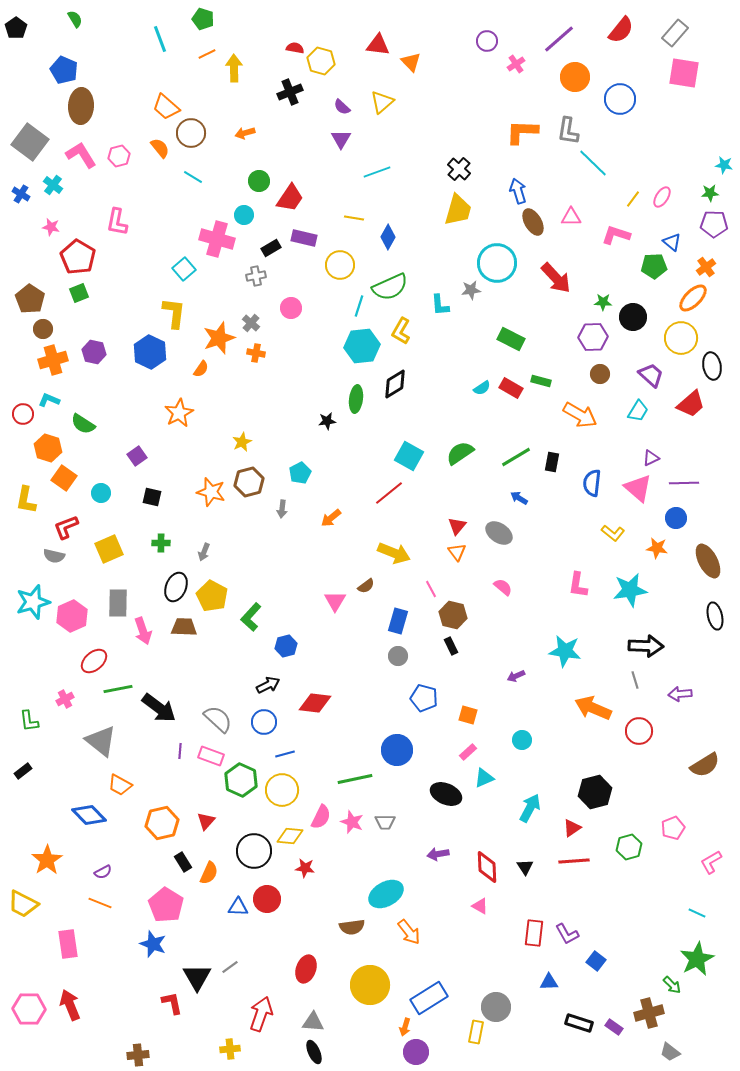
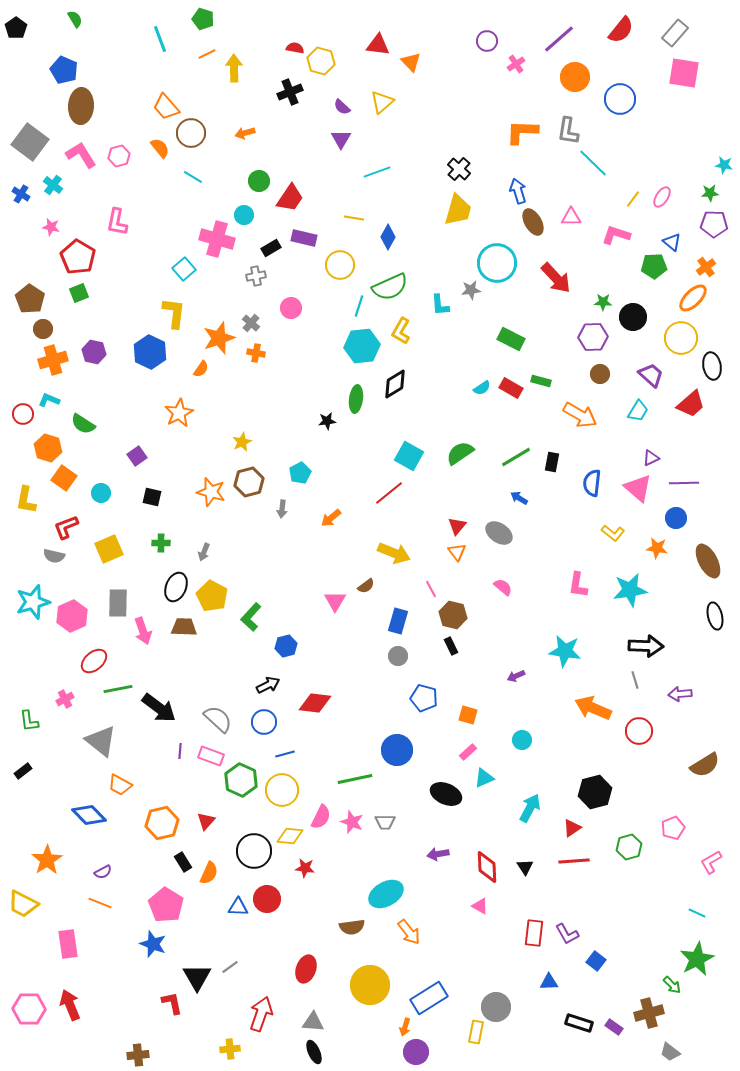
orange trapezoid at (166, 107): rotated 8 degrees clockwise
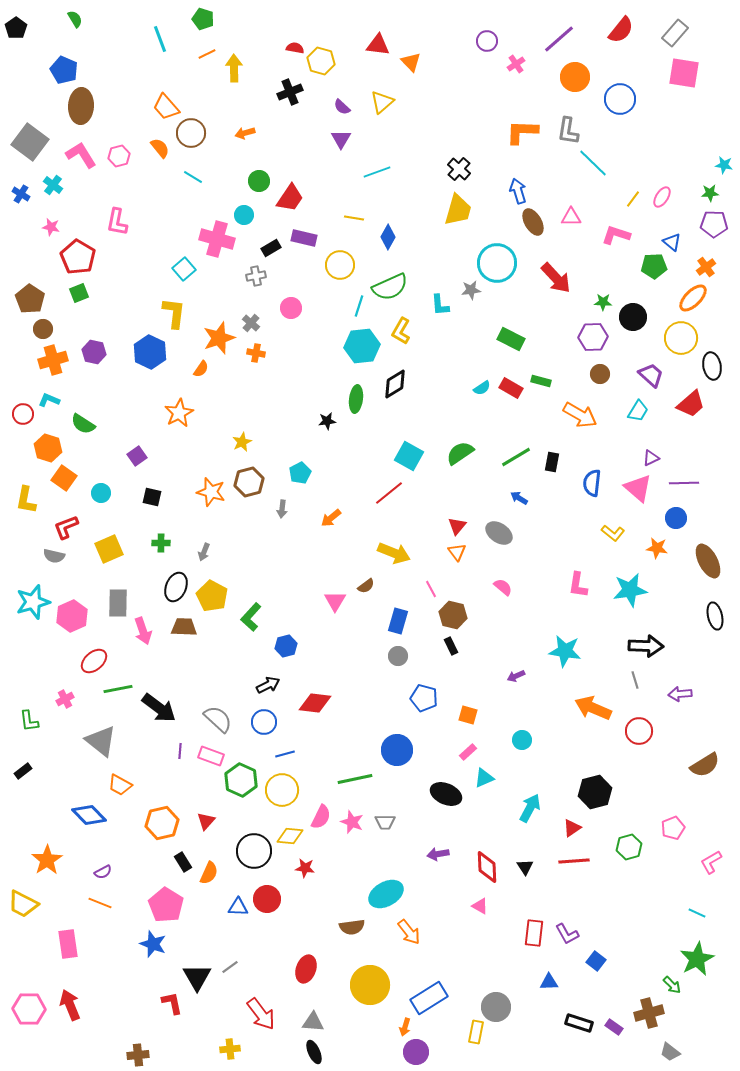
red arrow at (261, 1014): rotated 124 degrees clockwise
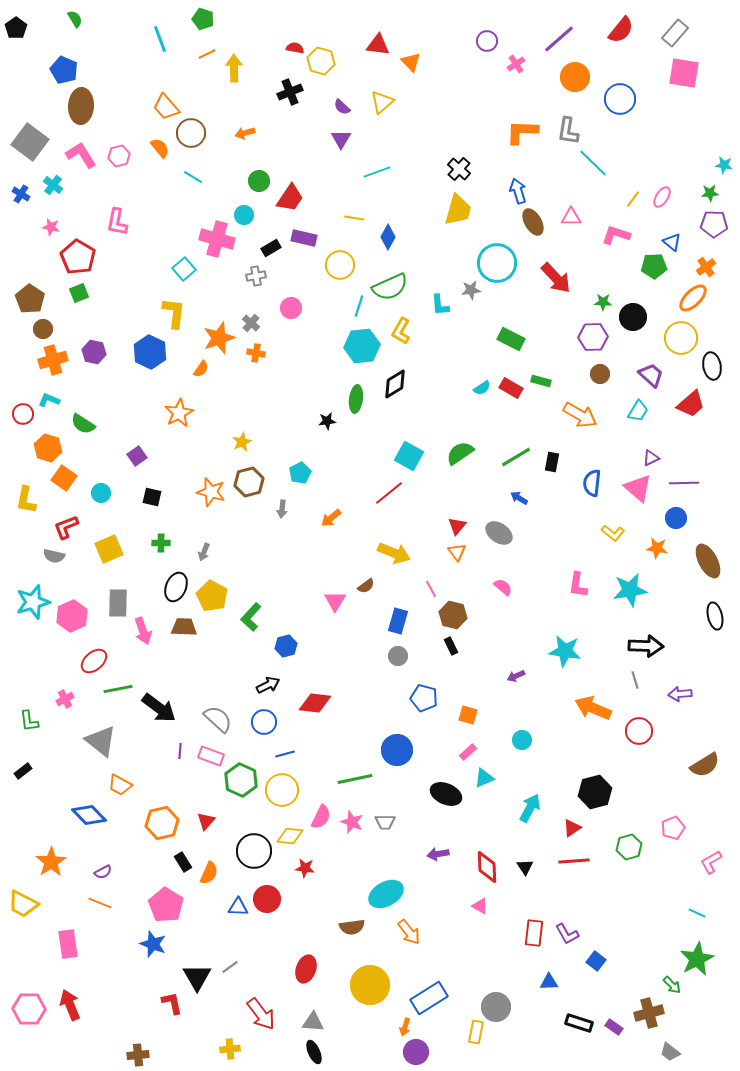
orange star at (47, 860): moved 4 px right, 2 px down
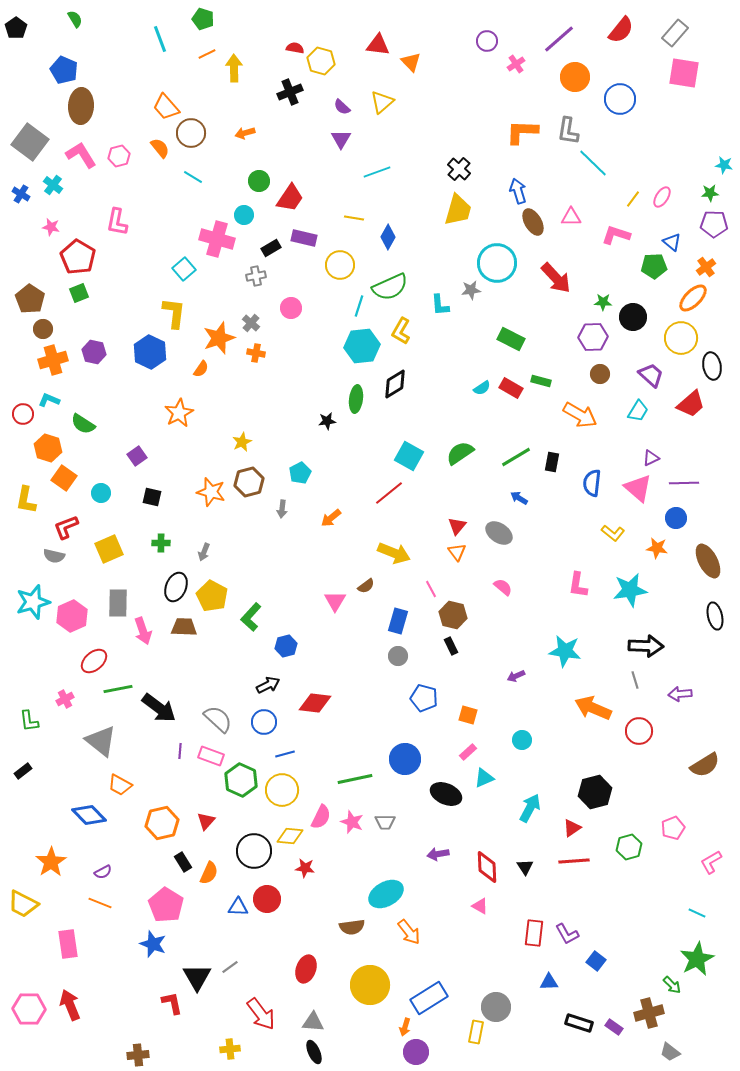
blue circle at (397, 750): moved 8 px right, 9 px down
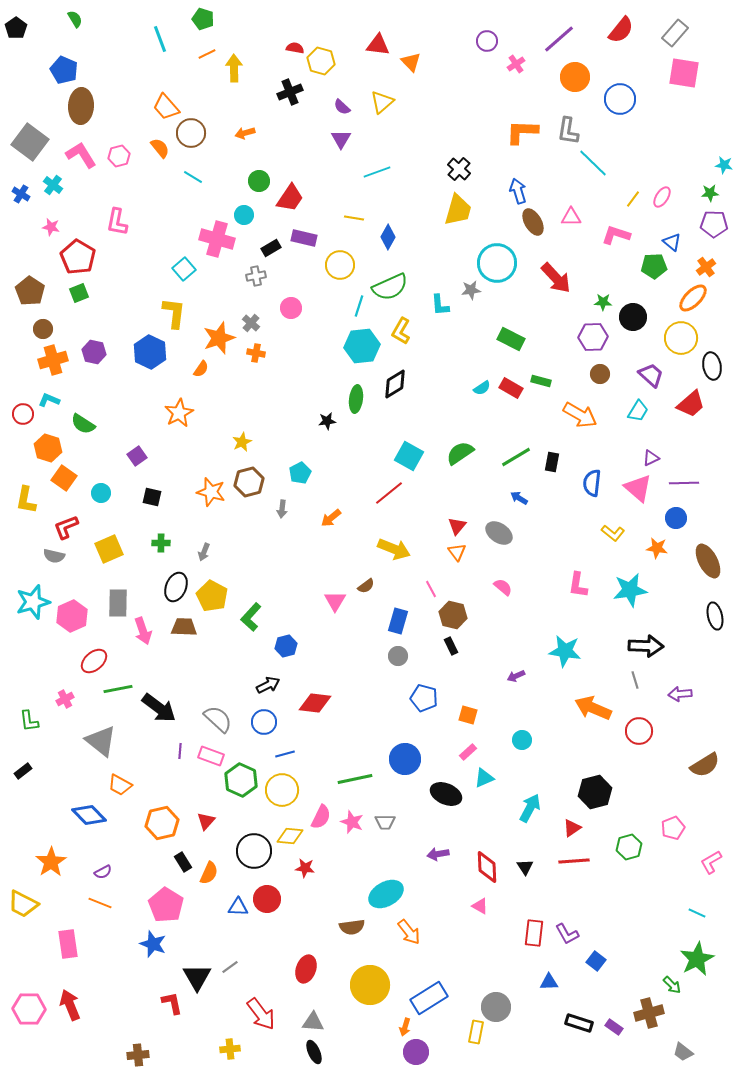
brown pentagon at (30, 299): moved 8 px up
yellow arrow at (394, 553): moved 4 px up
gray trapezoid at (670, 1052): moved 13 px right
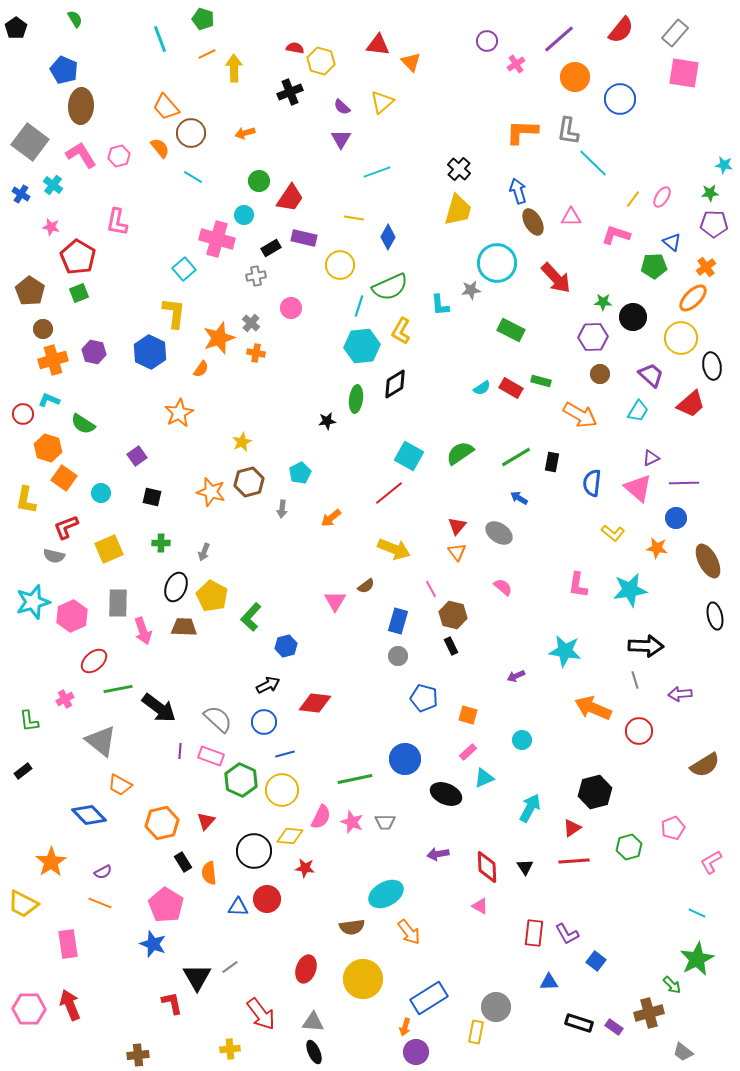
green rectangle at (511, 339): moved 9 px up
orange semicircle at (209, 873): rotated 150 degrees clockwise
yellow circle at (370, 985): moved 7 px left, 6 px up
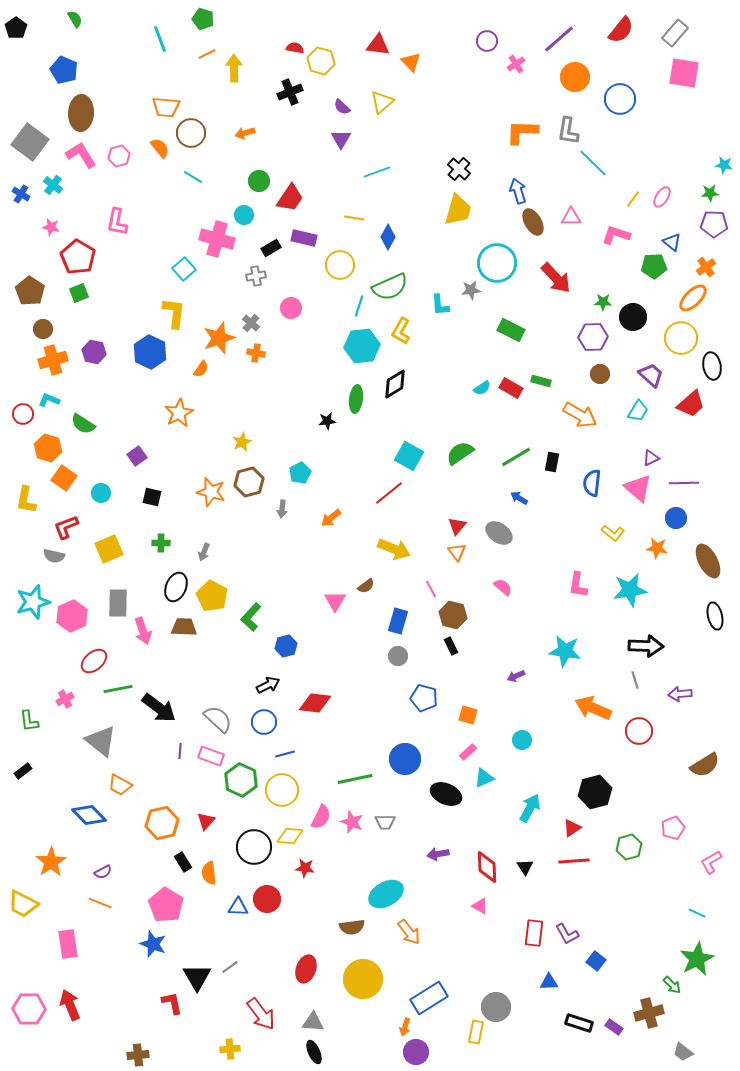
brown ellipse at (81, 106): moved 7 px down
orange trapezoid at (166, 107): rotated 44 degrees counterclockwise
black circle at (254, 851): moved 4 px up
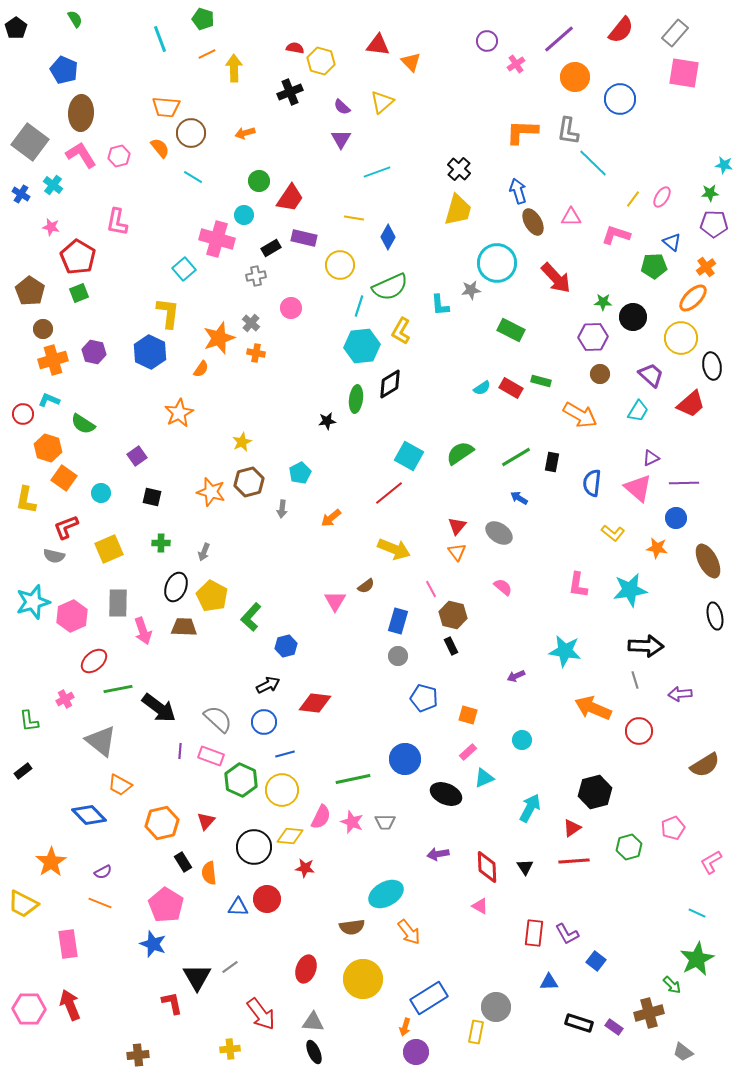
yellow L-shape at (174, 313): moved 6 px left
black diamond at (395, 384): moved 5 px left
green line at (355, 779): moved 2 px left
